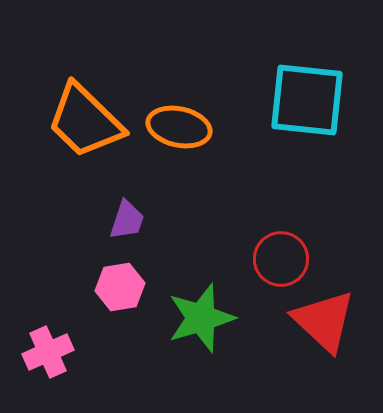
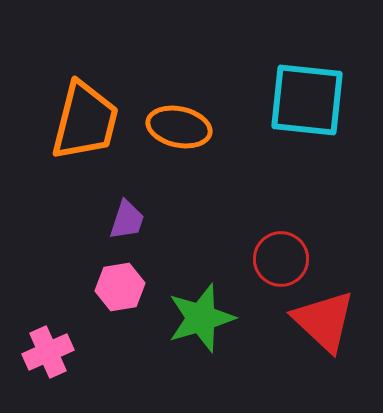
orange trapezoid: rotated 120 degrees counterclockwise
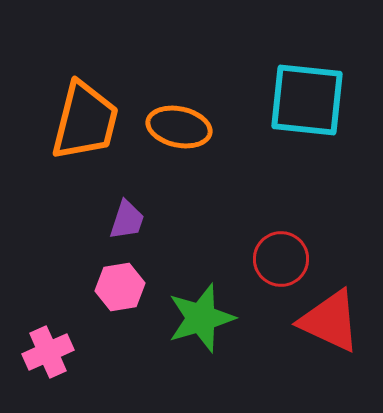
red triangle: moved 6 px right; rotated 18 degrees counterclockwise
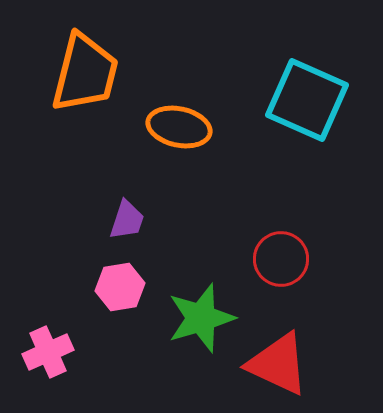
cyan square: rotated 18 degrees clockwise
orange trapezoid: moved 48 px up
red triangle: moved 52 px left, 43 px down
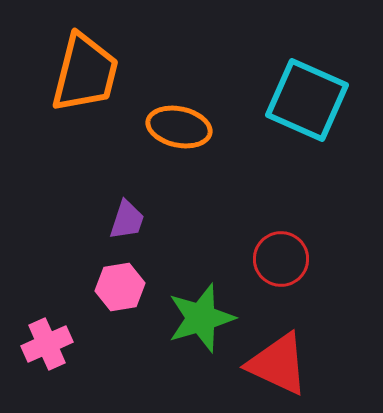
pink cross: moved 1 px left, 8 px up
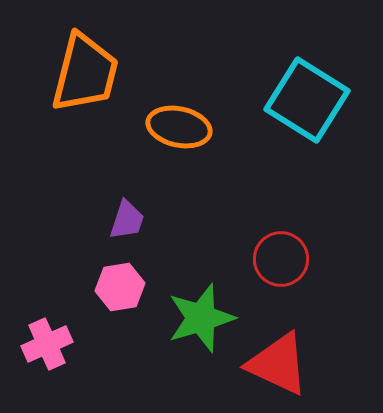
cyan square: rotated 8 degrees clockwise
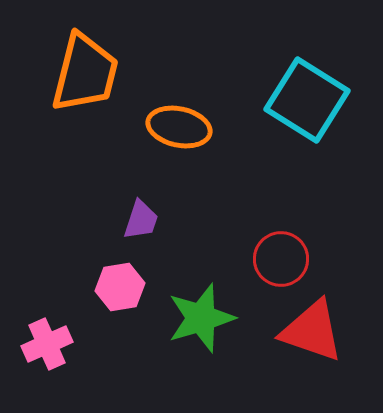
purple trapezoid: moved 14 px right
red triangle: moved 34 px right, 33 px up; rotated 6 degrees counterclockwise
